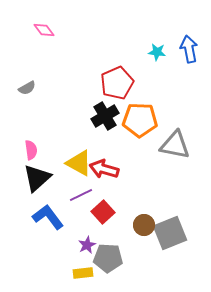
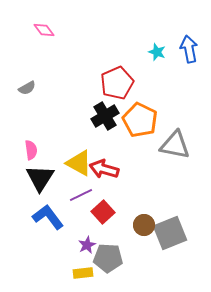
cyan star: rotated 12 degrees clockwise
orange pentagon: rotated 24 degrees clockwise
black triangle: moved 3 px right; rotated 16 degrees counterclockwise
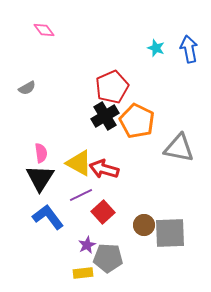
cyan star: moved 1 px left, 4 px up
red pentagon: moved 5 px left, 4 px down
orange pentagon: moved 3 px left, 1 px down
gray triangle: moved 4 px right, 3 px down
pink semicircle: moved 10 px right, 3 px down
gray square: rotated 20 degrees clockwise
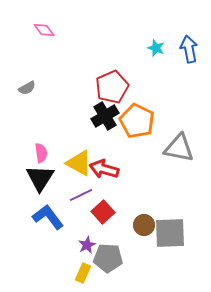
yellow rectangle: rotated 60 degrees counterclockwise
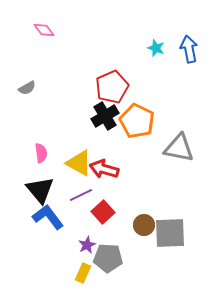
black triangle: moved 12 px down; rotated 12 degrees counterclockwise
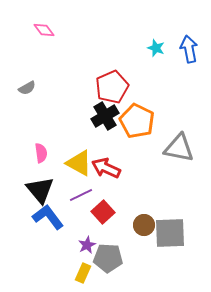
red arrow: moved 2 px right, 1 px up; rotated 8 degrees clockwise
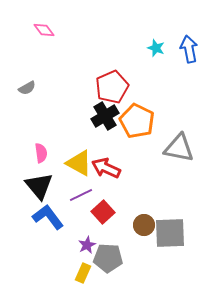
black triangle: moved 1 px left, 4 px up
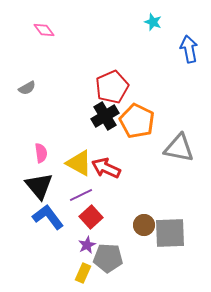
cyan star: moved 3 px left, 26 px up
red square: moved 12 px left, 5 px down
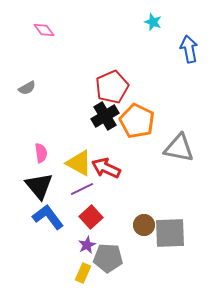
purple line: moved 1 px right, 6 px up
